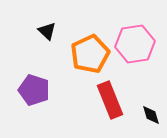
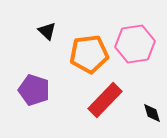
orange pentagon: moved 1 px left; rotated 18 degrees clockwise
red rectangle: moved 5 px left; rotated 66 degrees clockwise
black diamond: moved 1 px right, 2 px up
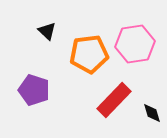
red rectangle: moved 9 px right
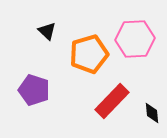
pink hexagon: moved 5 px up; rotated 6 degrees clockwise
orange pentagon: rotated 9 degrees counterclockwise
red rectangle: moved 2 px left, 1 px down
black diamond: rotated 10 degrees clockwise
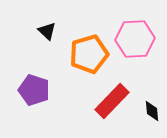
black diamond: moved 2 px up
